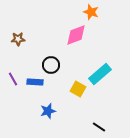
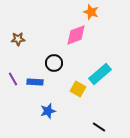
black circle: moved 3 px right, 2 px up
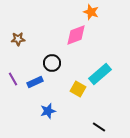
black circle: moved 2 px left
blue rectangle: rotated 28 degrees counterclockwise
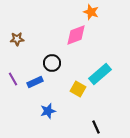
brown star: moved 1 px left
black line: moved 3 px left; rotated 32 degrees clockwise
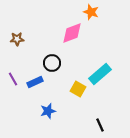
pink diamond: moved 4 px left, 2 px up
black line: moved 4 px right, 2 px up
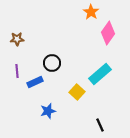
orange star: rotated 14 degrees clockwise
pink diamond: moved 36 px right; rotated 35 degrees counterclockwise
purple line: moved 4 px right, 8 px up; rotated 24 degrees clockwise
yellow square: moved 1 px left, 3 px down; rotated 14 degrees clockwise
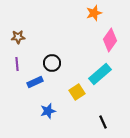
orange star: moved 3 px right, 1 px down; rotated 21 degrees clockwise
pink diamond: moved 2 px right, 7 px down
brown star: moved 1 px right, 2 px up
purple line: moved 7 px up
yellow square: rotated 14 degrees clockwise
black line: moved 3 px right, 3 px up
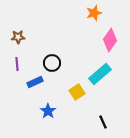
blue star: rotated 21 degrees counterclockwise
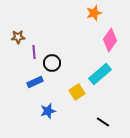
purple line: moved 17 px right, 12 px up
blue star: rotated 21 degrees clockwise
black line: rotated 32 degrees counterclockwise
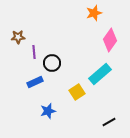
black line: moved 6 px right; rotated 64 degrees counterclockwise
